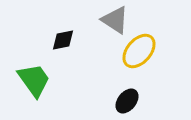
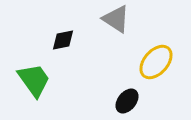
gray triangle: moved 1 px right, 1 px up
yellow ellipse: moved 17 px right, 11 px down
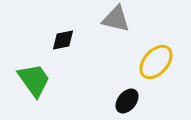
gray triangle: rotated 20 degrees counterclockwise
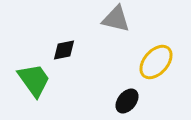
black diamond: moved 1 px right, 10 px down
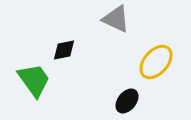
gray triangle: rotated 12 degrees clockwise
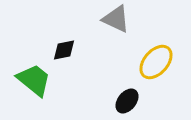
green trapezoid: rotated 15 degrees counterclockwise
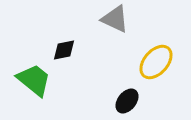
gray triangle: moved 1 px left
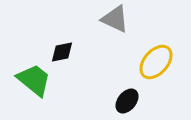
black diamond: moved 2 px left, 2 px down
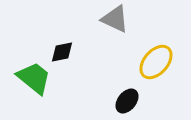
green trapezoid: moved 2 px up
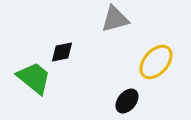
gray triangle: rotated 40 degrees counterclockwise
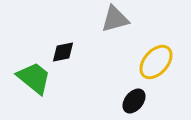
black diamond: moved 1 px right
black ellipse: moved 7 px right
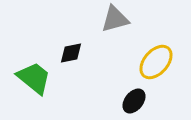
black diamond: moved 8 px right, 1 px down
